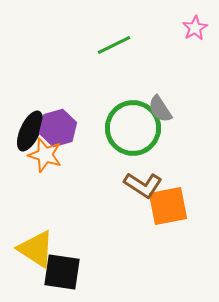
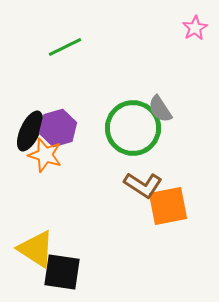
green line: moved 49 px left, 2 px down
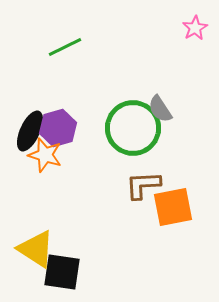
brown L-shape: rotated 144 degrees clockwise
orange square: moved 5 px right, 1 px down
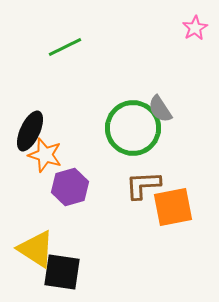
purple hexagon: moved 12 px right, 59 px down
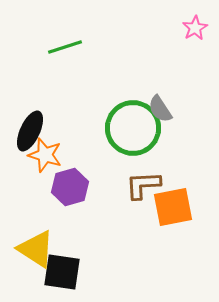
green line: rotated 8 degrees clockwise
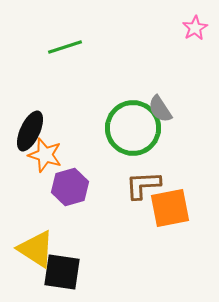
orange square: moved 3 px left, 1 px down
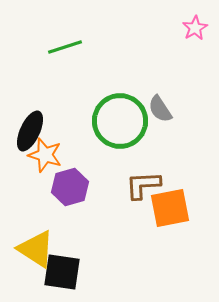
green circle: moved 13 px left, 7 px up
